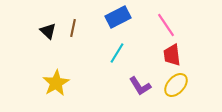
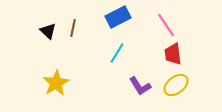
red trapezoid: moved 1 px right, 1 px up
yellow ellipse: rotated 10 degrees clockwise
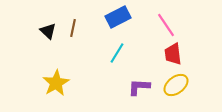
purple L-shape: moved 1 px left, 1 px down; rotated 125 degrees clockwise
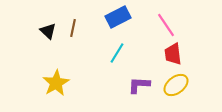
purple L-shape: moved 2 px up
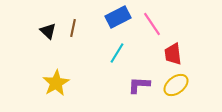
pink line: moved 14 px left, 1 px up
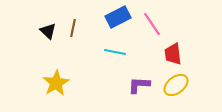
cyan line: moved 2 px left, 1 px up; rotated 70 degrees clockwise
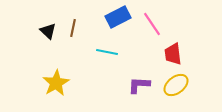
cyan line: moved 8 px left
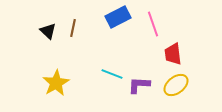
pink line: moved 1 px right; rotated 15 degrees clockwise
cyan line: moved 5 px right, 22 px down; rotated 10 degrees clockwise
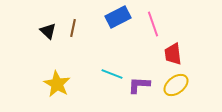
yellow star: moved 1 px right, 1 px down; rotated 12 degrees counterclockwise
